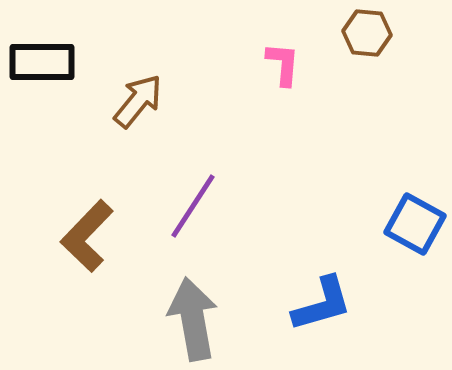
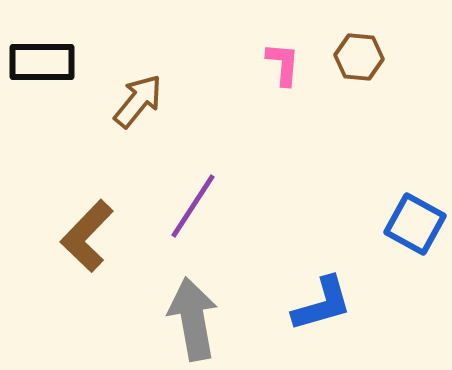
brown hexagon: moved 8 px left, 24 px down
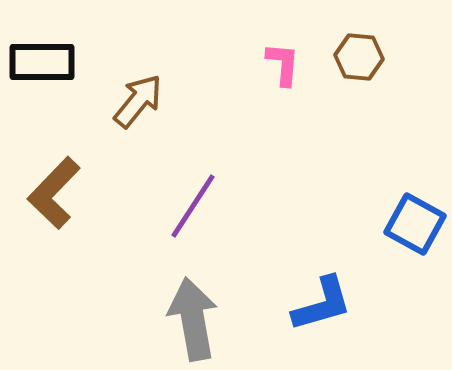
brown L-shape: moved 33 px left, 43 px up
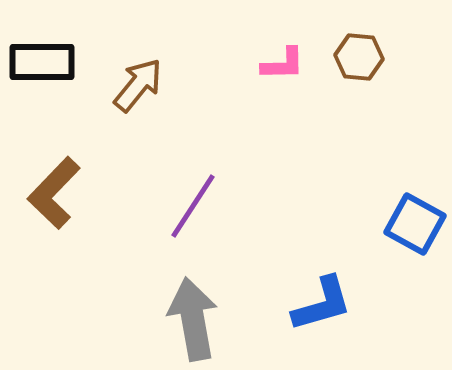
pink L-shape: rotated 84 degrees clockwise
brown arrow: moved 16 px up
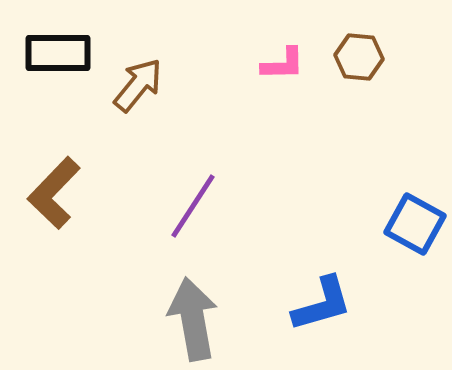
black rectangle: moved 16 px right, 9 px up
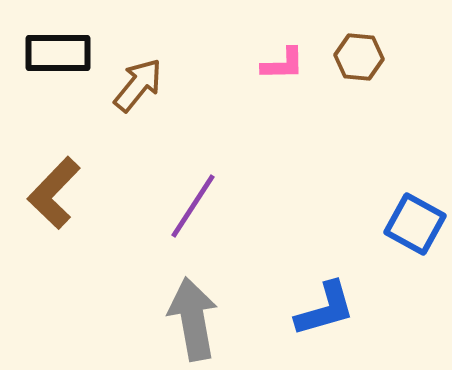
blue L-shape: moved 3 px right, 5 px down
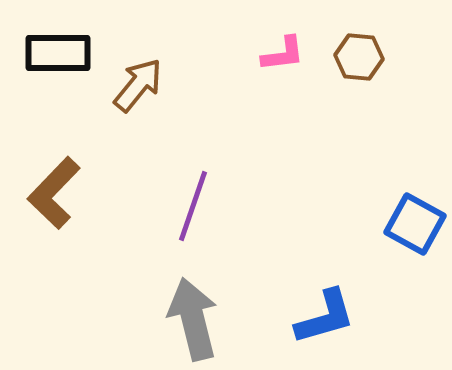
pink L-shape: moved 10 px up; rotated 6 degrees counterclockwise
purple line: rotated 14 degrees counterclockwise
blue L-shape: moved 8 px down
gray arrow: rotated 4 degrees counterclockwise
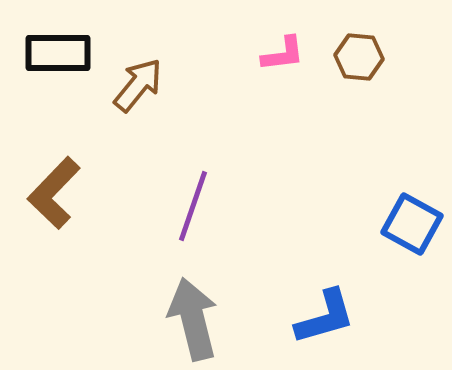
blue square: moved 3 px left
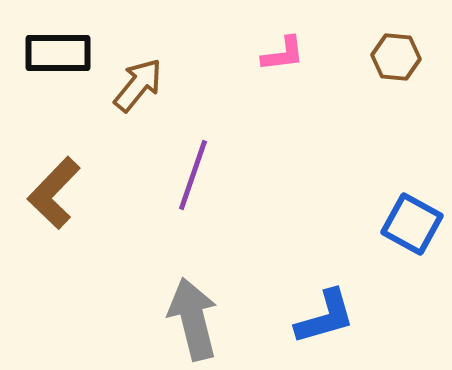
brown hexagon: moved 37 px right
purple line: moved 31 px up
